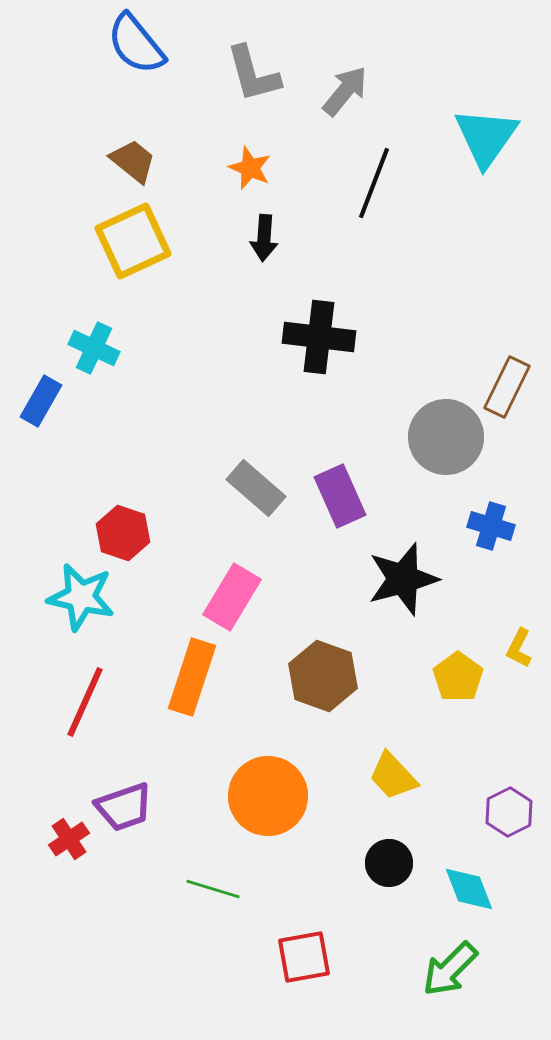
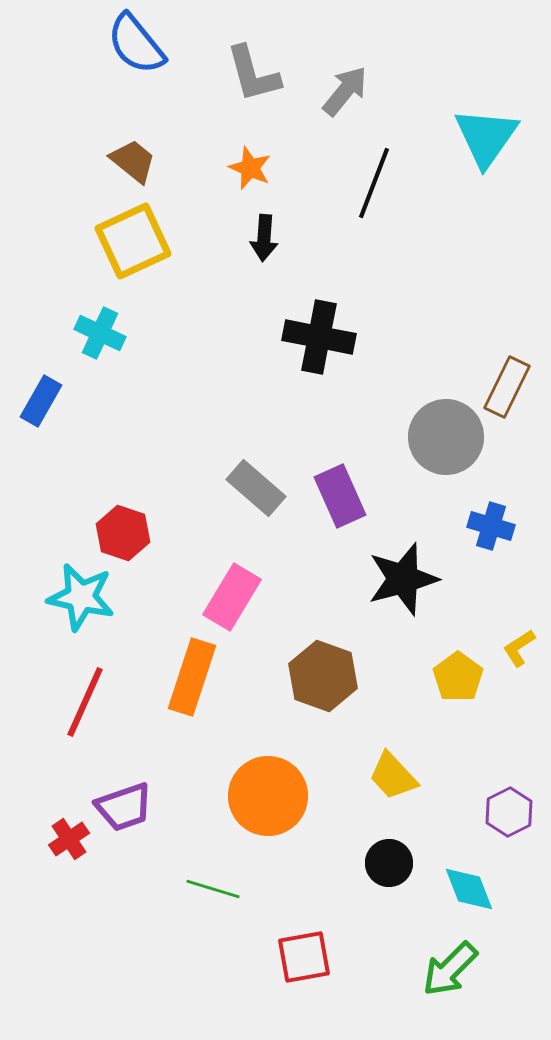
black cross: rotated 4 degrees clockwise
cyan cross: moved 6 px right, 15 px up
yellow L-shape: rotated 30 degrees clockwise
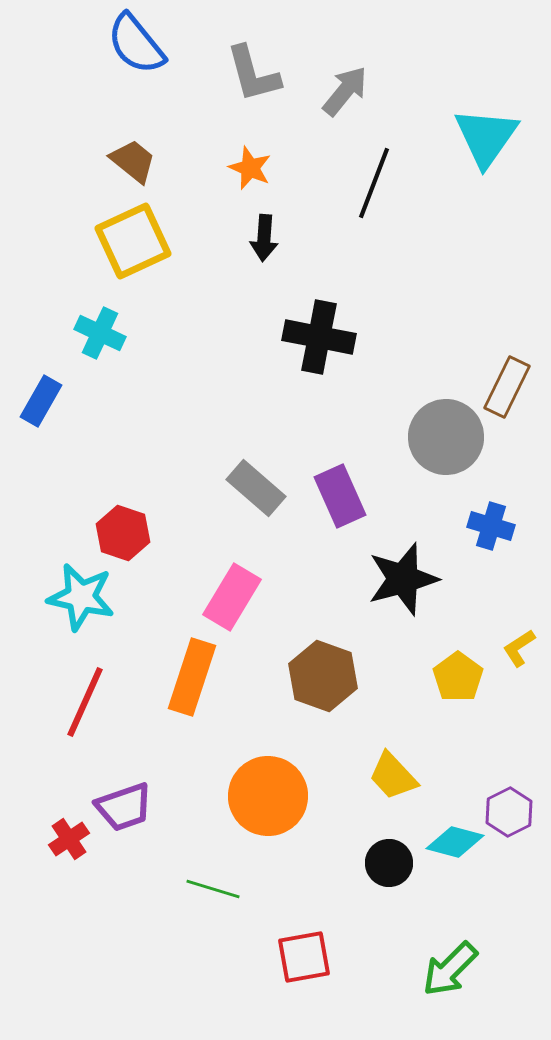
cyan diamond: moved 14 px left, 47 px up; rotated 54 degrees counterclockwise
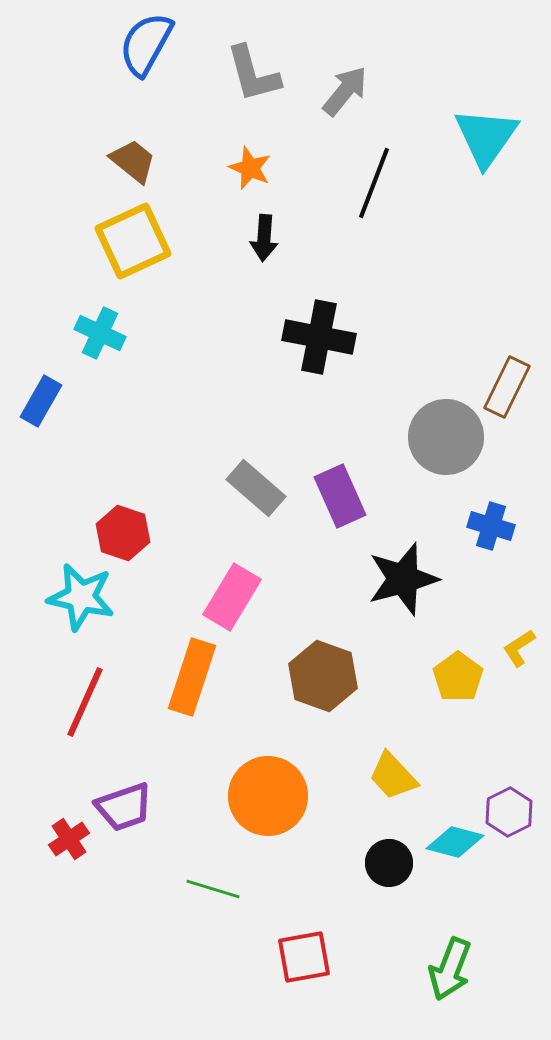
blue semicircle: moved 10 px right; rotated 68 degrees clockwise
green arrow: rotated 24 degrees counterclockwise
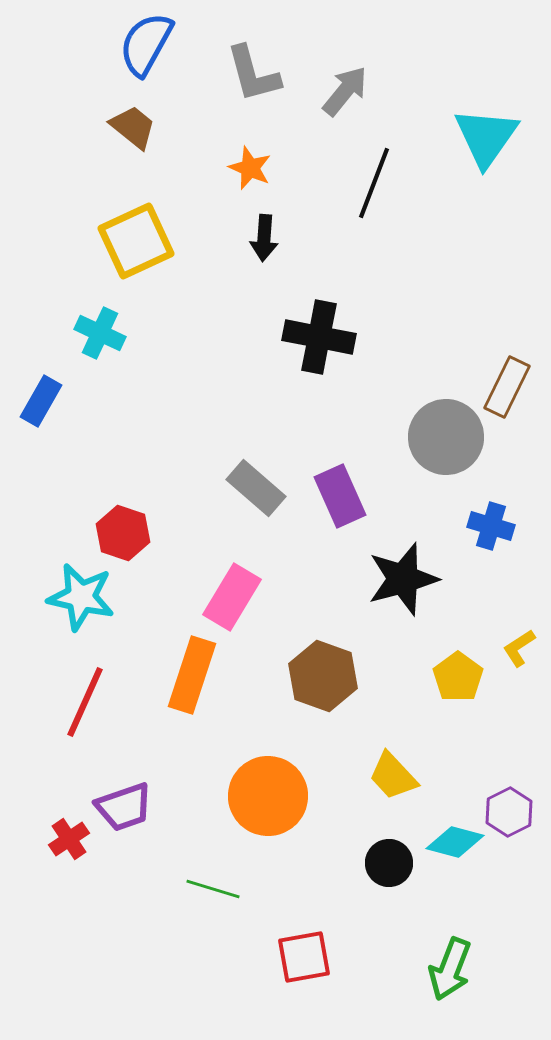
brown trapezoid: moved 34 px up
yellow square: moved 3 px right
orange rectangle: moved 2 px up
